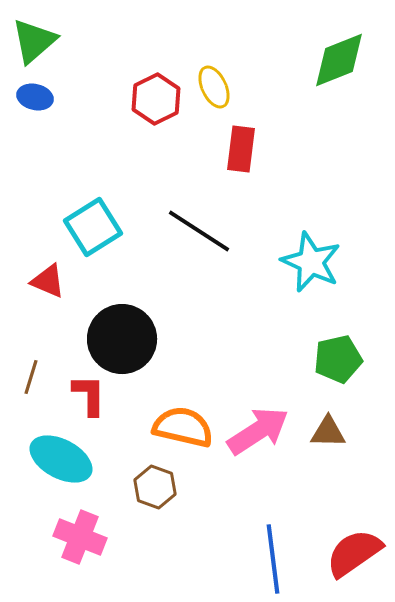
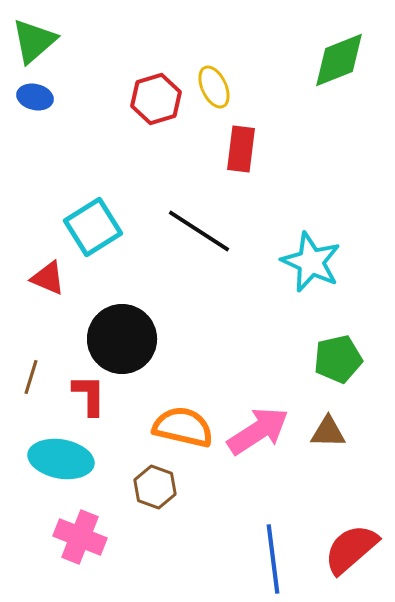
red hexagon: rotated 9 degrees clockwise
red triangle: moved 3 px up
cyan ellipse: rotated 18 degrees counterclockwise
red semicircle: moved 3 px left, 4 px up; rotated 6 degrees counterclockwise
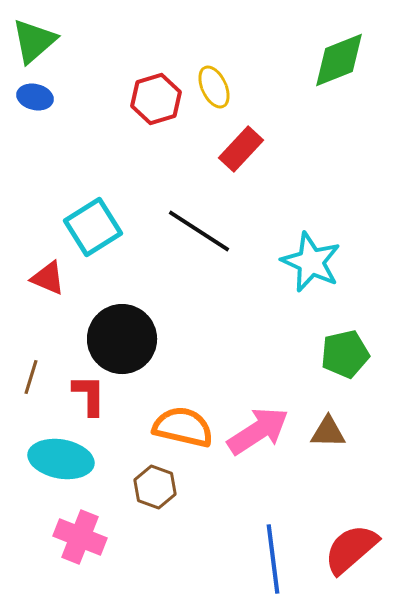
red rectangle: rotated 36 degrees clockwise
green pentagon: moved 7 px right, 5 px up
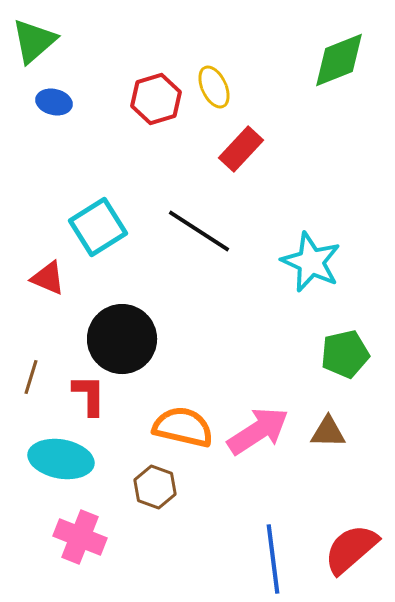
blue ellipse: moved 19 px right, 5 px down
cyan square: moved 5 px right
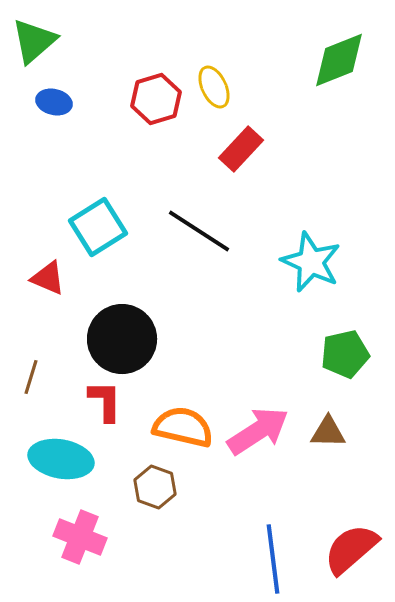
red L-shape: moved 16 px right, 6 px down
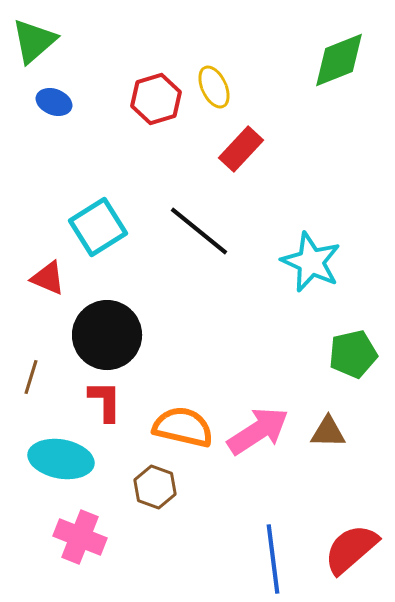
blue ellipse: rotated 8 degrees clockwise
black line: rotated 6 degrees clockwise
black circle: moved 15 px left, 4 px up
green pentagon: moved 8 px right
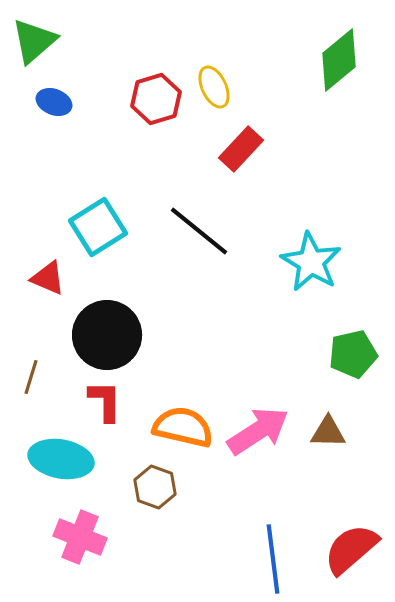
green diamond: rotated 18 degrees counterclockwise
cyan star: rotated 6 degrees clockwise
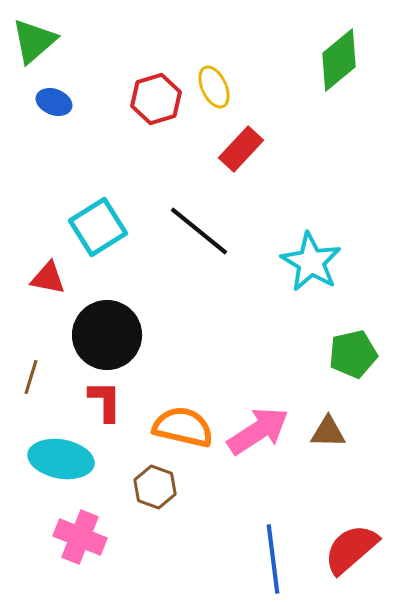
red triangle: rotated 12 degrees counterclockwise
